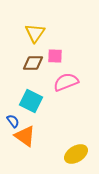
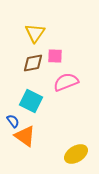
brown diamond: rotated 10 degrees counterclockwise
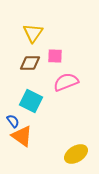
yellow triangle: moved 2 px left
brown diamond: moved 3 px left; rotated 10 degrees clockwise
orange triangle: moved 3 px left
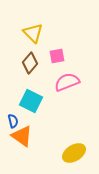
yellow triangle: rotated 20 degrees counterclockwise
pink square: moved 2 px right; rotated 14 degrees counterclockwise
brown diamond: rotated 50 degrees counterclockwise
pink semicircle: moved 1 px right
blue semicircle: rotated 24 degrees clockwise
yellow ellipse: moved 2 px left, 1 px up
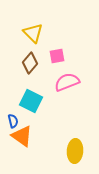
yellow ellipse: moved 1 px right, 2 px up; rotated 55 degrees counterclockwise
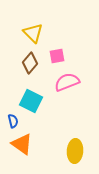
orange triangle: moved 8 px down
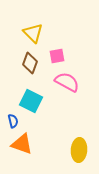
brown diamond: rotated 20 degrees counterclockwise
pink semicircle: rotated 50 degrees clockwise
orange triangle: rotated 15 degrees counterclockwise
yellow ellipse: moved 4 px right, 1 px up
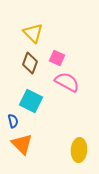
pink square: moved 2 px down; rotated 35 degrees clockwise
orange triangle: rotated 25 degrees clockwise
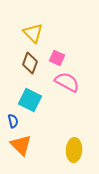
cyan square: moved 1 px left, 1 px up
orange triangle: moved 1 px left, 1 px down
yellow ellipse: moved 5 px left
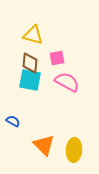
yellow triangle: moved 2 px down; rotated 30 degrees counterclockwise
pink square: rotated 35 degrees counterclockwise
brown diamond: rotated 15 degrees counterclockwise
cyan square: moved 20 px up; rotated 15 degrees counterclockwise
blue semicircle: rotated 48 degrees counterclockwise
orange triangle: moved 23 px right
